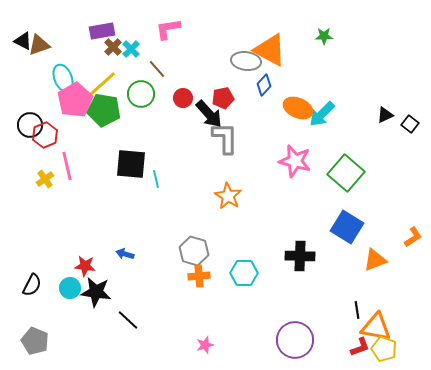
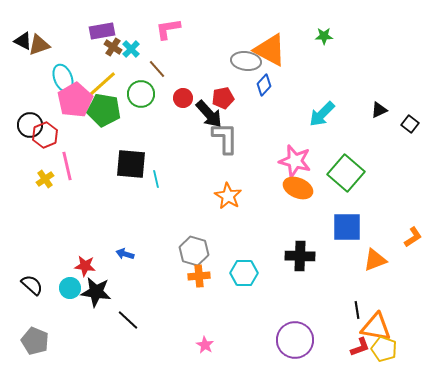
brown cross at (113, 47): rotated 12 degrees counterclockwise
orange ellipse at (298, 108): moved 80 px down
black triangle at (385, 115): moved 6 px left, 5 px up
blue square at (347, 227): rotated 32 degrees counterclockwise
black semicircle at (32, 285): rotated 75 degrees counterclockwise
pink star at (205, 345): rotated 24 degrees counterclockwise
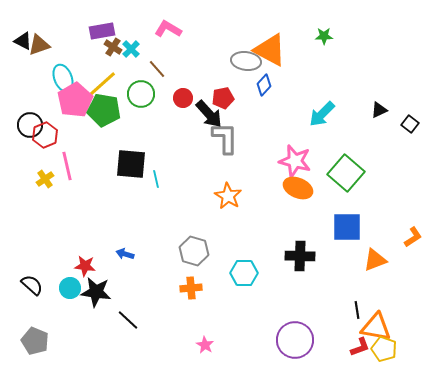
pink L-shape at (168, 29): rotated 40 degrees clockwise
orange cross at (199, 276): moved 8 px left, 12 px down
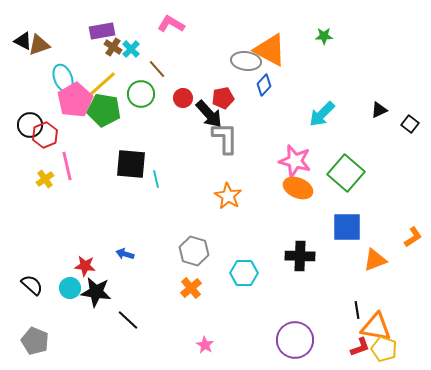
pink L-shape at (168, 29): moved 3 px right, 5 px up
orange cross at (191, 288): rotated 35 degrees counterclockwise
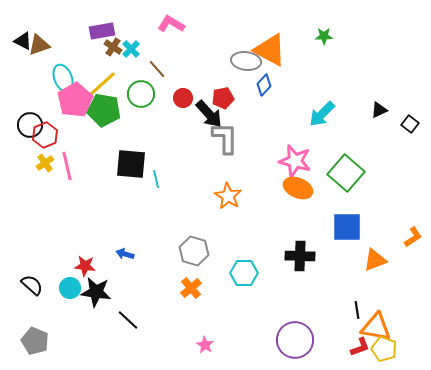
yellow cross at (45, 179): moved 16 px up
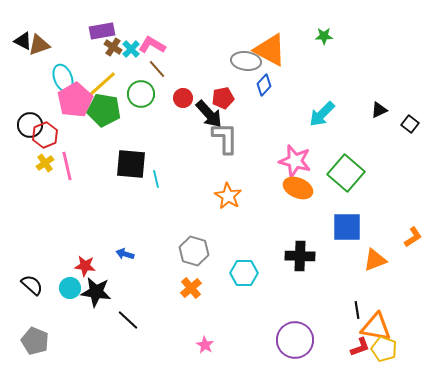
pink L-shape at (171, 24): moved 19 px left, 21 px down
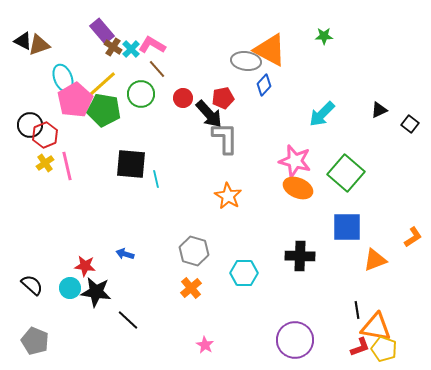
purple rectangle at (102, 31): rotated 60 degrees clockwise
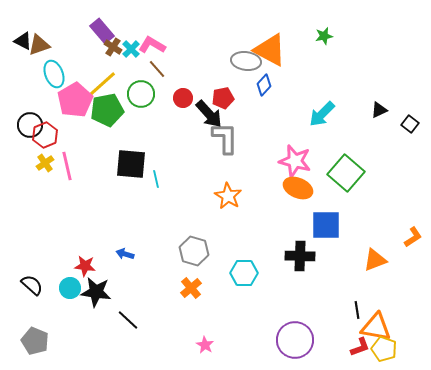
green star at (324, 36): rotated 12 degrees counterclockwise
cyan ellipse at (63, 78): moved 9 px left, 4 px up
green pentagon at (104, 110): moved 3 px right; rotated 20 degrees counterclockwise
blue square at (347, 227): moved 21 px left, 2 px up
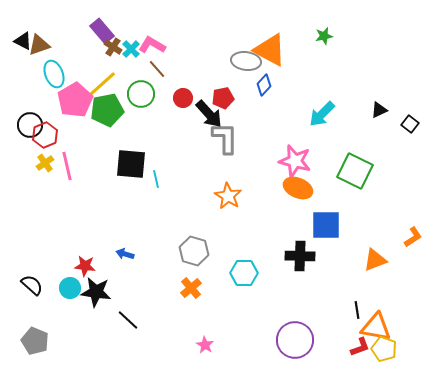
green square at (346, 173): moved 9 px right, 2 px up; rotated 15 degrees counterclockwise
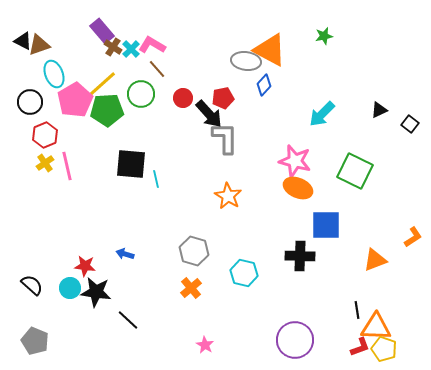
green pentagon at (107, 110): rotated 8 degrees clockwise
black circle at (30, 125): moved 23 px up
cyan hexagon at (244, 273): rotated 12 degrees clockwise
orange triangle at (376, 327): rotated 8 degrees counterclockwise
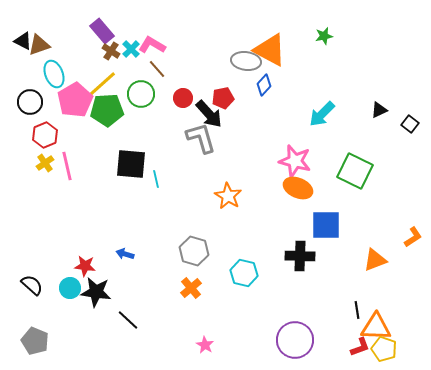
brown cross at (113, 47): moved 2 px left, 4 px down
gray L-shape at (225, 138): moved 24 px left; rotated 16 degrees counterclockwise
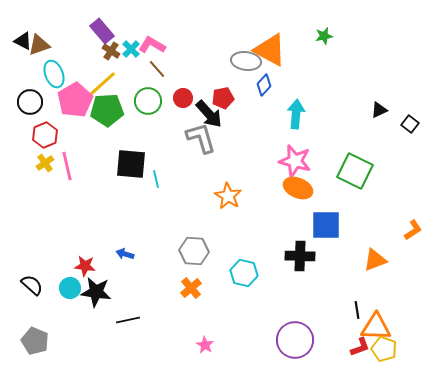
green circle at (141, 94): moved 7 px right, 7 px down
cyan arrow at (322, 114): moved 26 px left; rotated 140 degrees clockwise
orange L-shape at (413, 237): moved 7 px up
gray hexagon at (194, 251): rotated 12 degrees counterclockwise
black line at (128, 320): rotated 55 degrees counterclockwise
